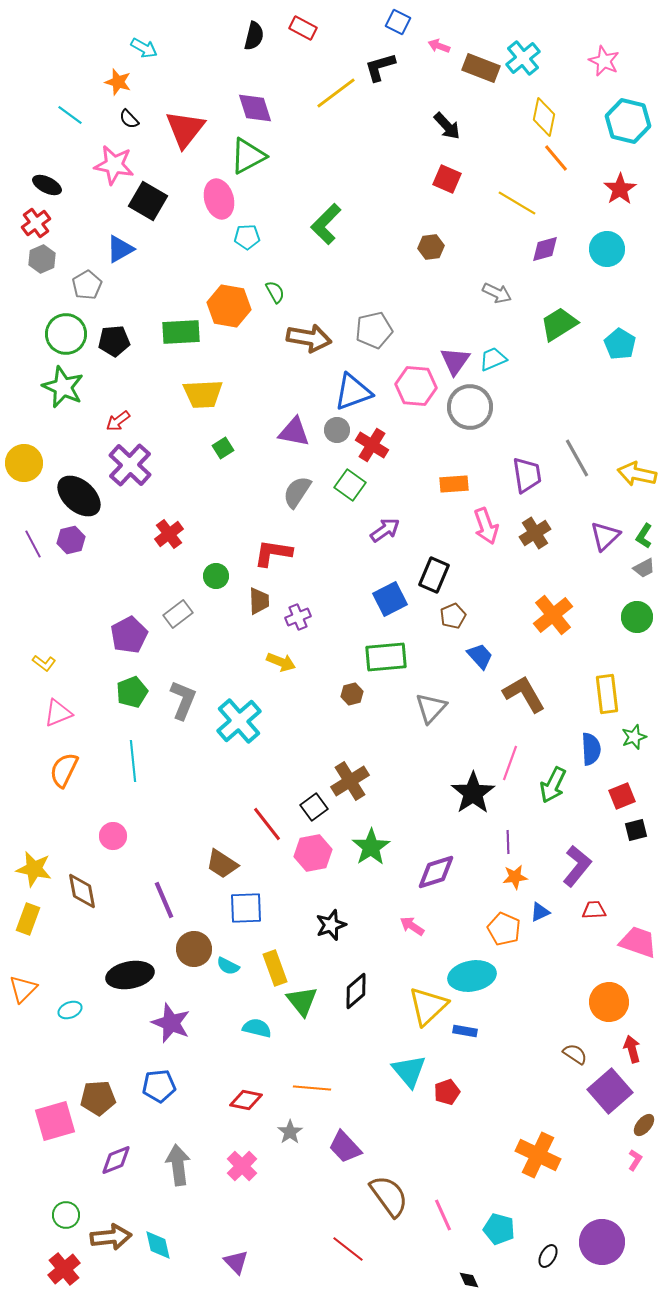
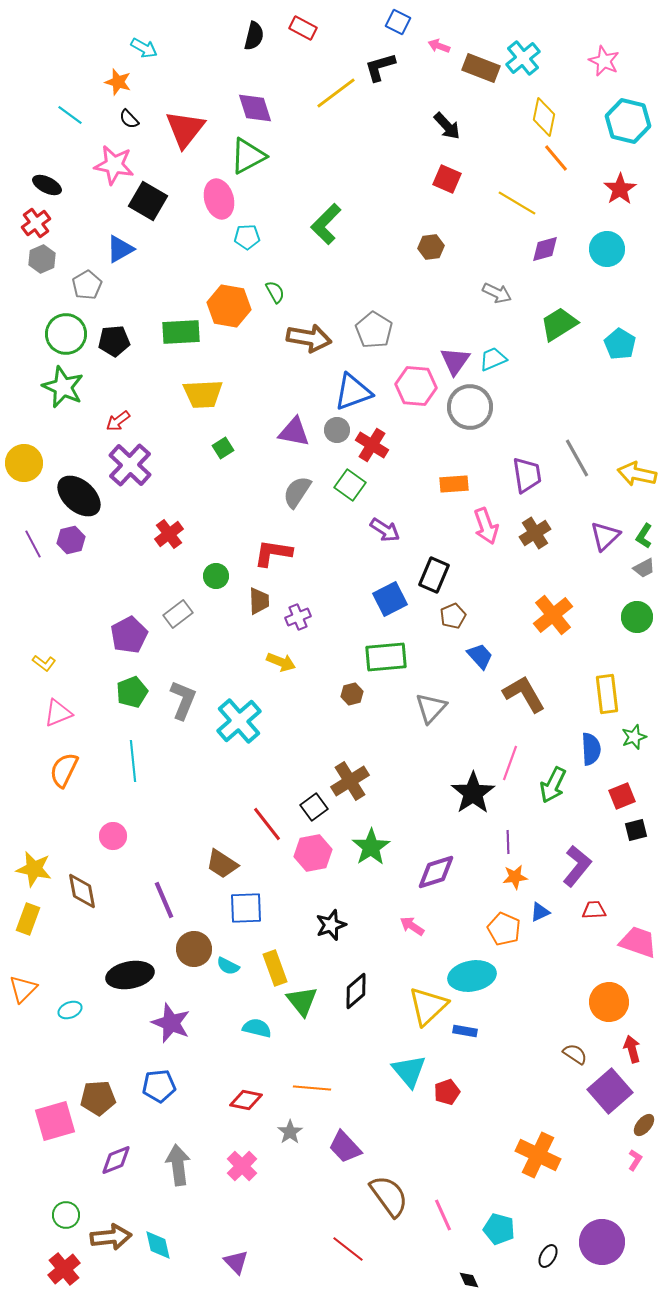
gray pentagon at (374, 330): rotated 27 degrees counterclockwise
purple arrow at (385, 530): rotated 68 degrees clockwise
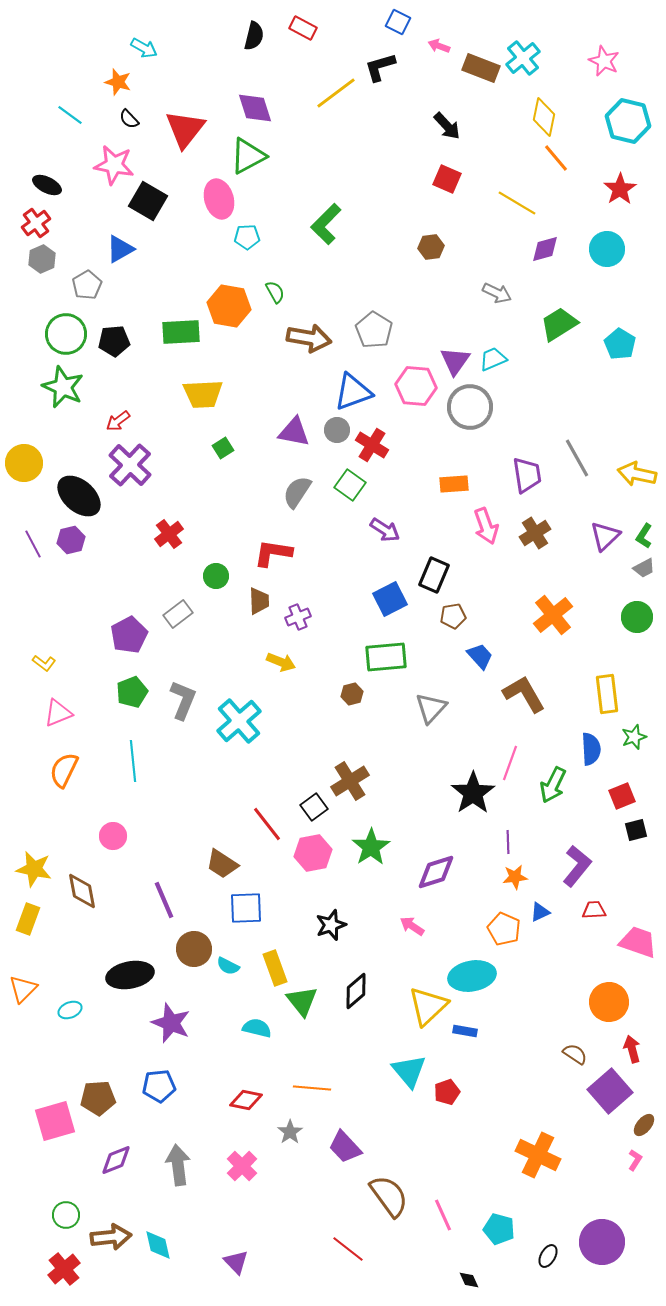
brown pentagon at (453, 616): rotated 15 degrees clockwise
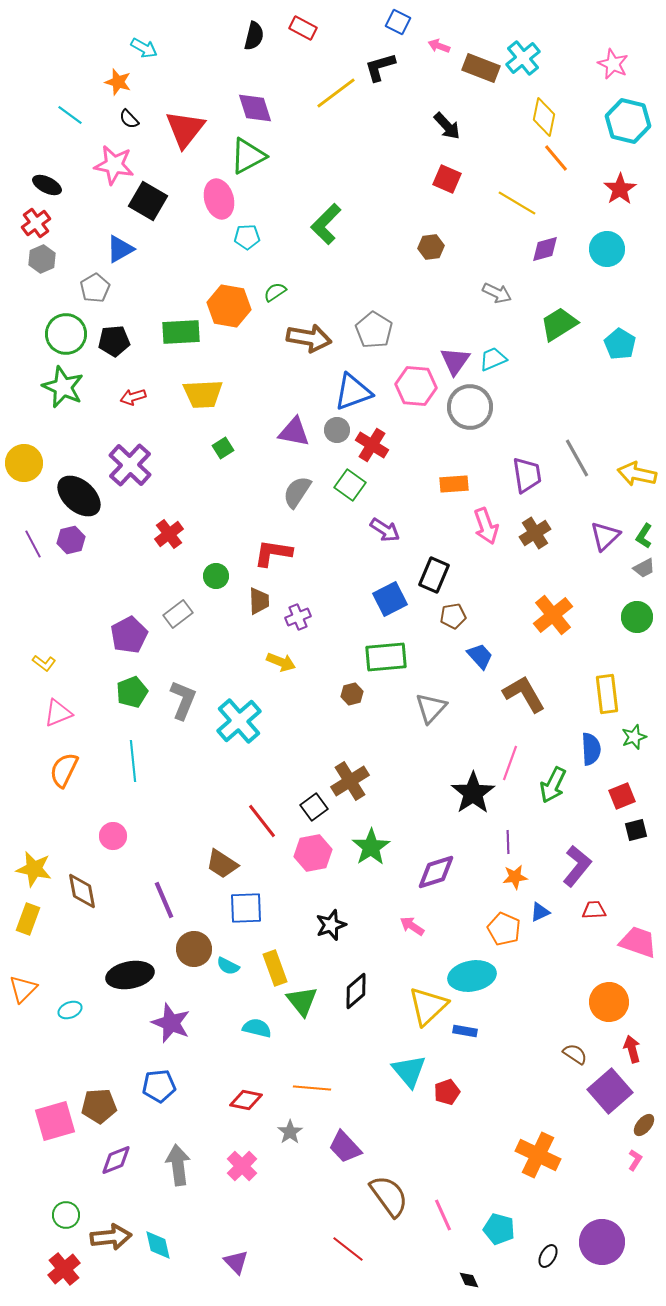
pink star at (604, 61): moved 9 px right, 3 px down
gray pentagon at (87, 285): moved 8 px right, 3 px down
green semicircle at (275, 292): rotated 95 degrees counterclockwise
red arrow at (118, 421): moved 15 px right, 24 px up; rotated 20 degrees clockwise
red line at (267, 824): moved 5 px left, 3 px up
brown pentagon at (98, 1098): moved 1 px right, 8 px down
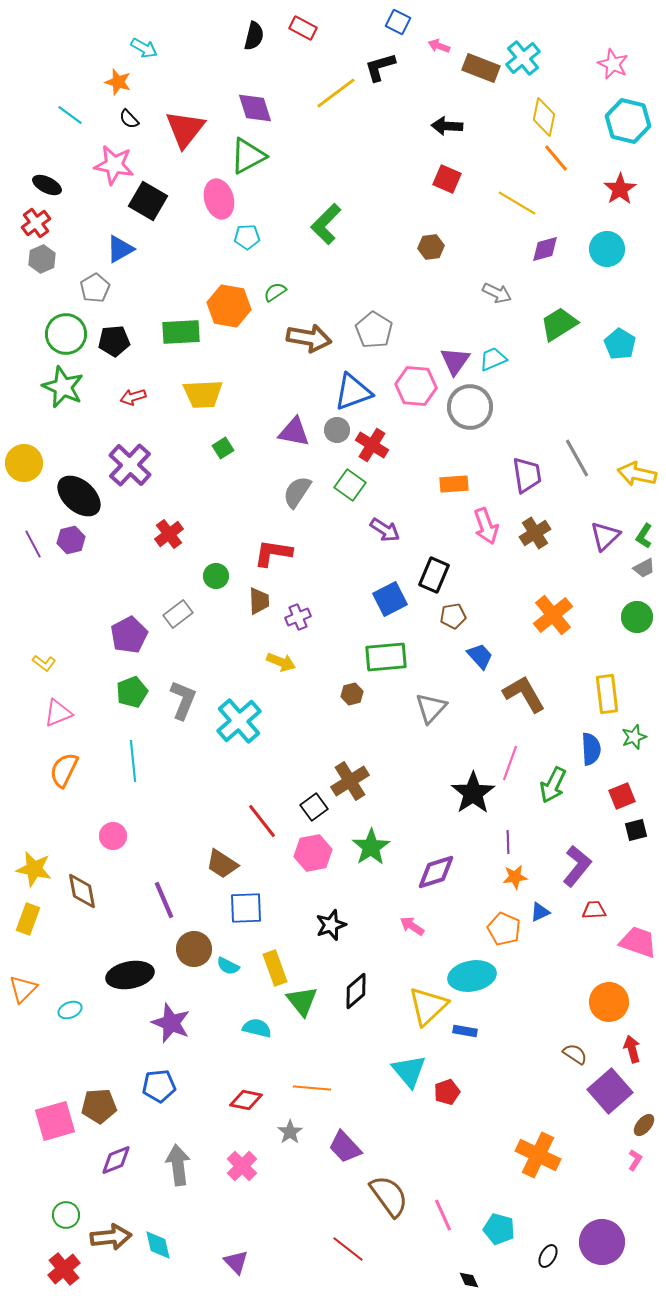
black arrow at (447, 126): rotated 136 degrees clockwise
